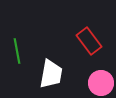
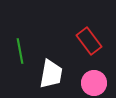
green line: moved 3 px right
pink circle: moved 7 px left
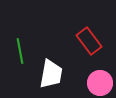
pink circle: moved 6 px right
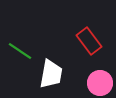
green line: rotated 45 degrees counterclockwise
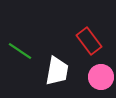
white trapezoid: moved 6 px right, 3 px up
pink circle: moved 1 px right, 6 px up
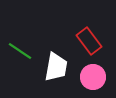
white trapezoid: moved 1 px left, 4 px up
pink circle: moved 8 px left
